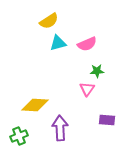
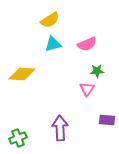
yellow semicircle: moved 1 px right, 1 px up
cyan triangle: moved 5 px left, 1 px down
yellow diamond: moved 13 px left, 31 px up
green cross: moved 1 px left, 2 px down
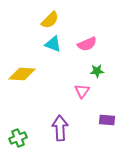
yellow semicircle: rotated 12 degrees counterclockwise
cyan triangle: rotated 36 degrees clockwise
pink triangle: moved 5 px left, 2 px down
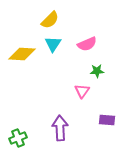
cyan triangle: rotated 42 degrees clockwise
yellow diamond: moved 20 px up
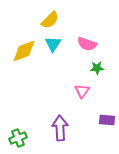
pink semicircle: rotated 42 degrees clockwise
yellow diamond: moved 2 px right, 3 px up; rotated 24 degrees counterclockwise
green star: moved 3 px up
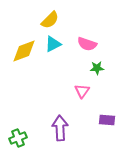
cyan triangle: rotated 30 degrees clockwise
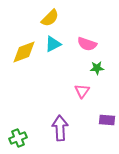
yellow semicircle: moved 2 px up
yellow diamond: moved 1 px down
